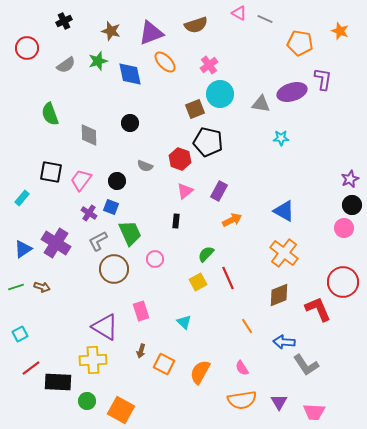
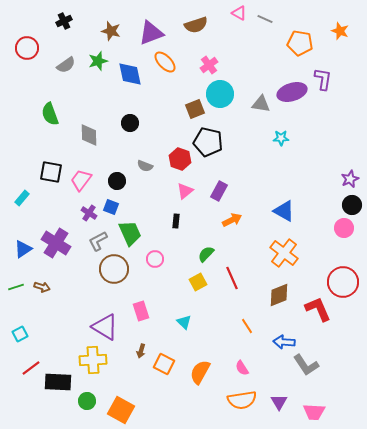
red line at (228, 278): moved 4 px right
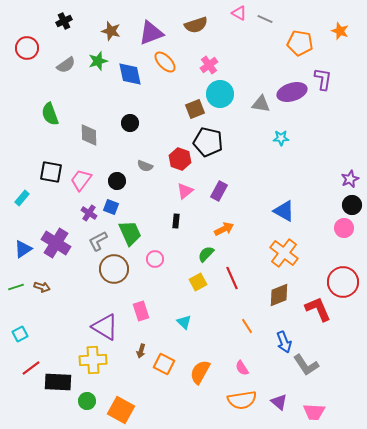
orange arrow at (232, 220): moved 8 px left, 9 px down
blue arrow at (284, 342): rotated 115 degrees counterclockwise
purple triangle at (279, 402): rotated 18 degrees counterclockwise
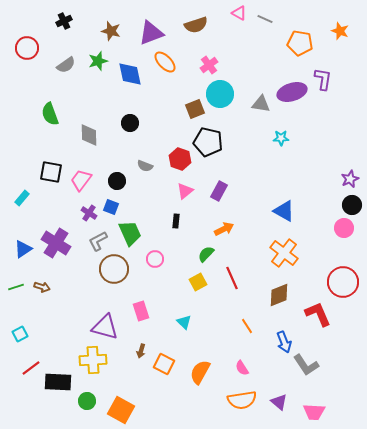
red L-shape at (318, 309): moved 5 px down
purple triangle at (105, 327): rotated 16 degrees counterclockwise
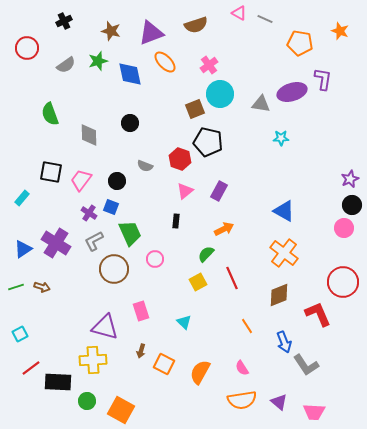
gray L-shape at (98, 241): moved 4 px left
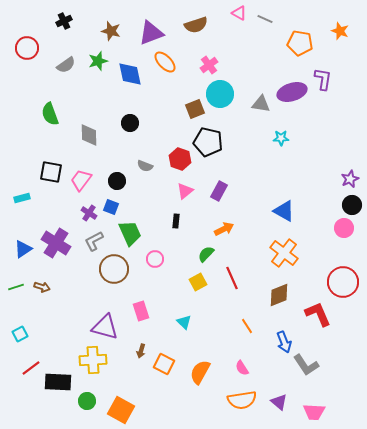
cyan rectangle at (22, 198): rotated 35 degrees clockwise
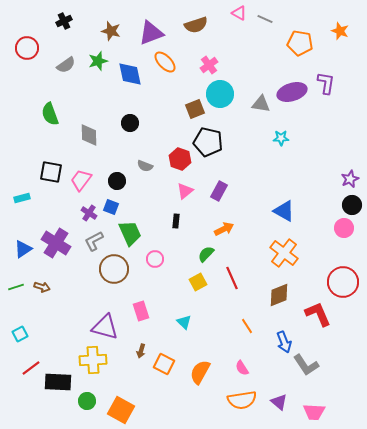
purple L-shape at (323, 79): moved 3 px right, 4 px down
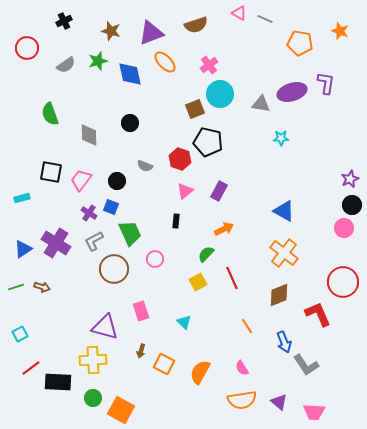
green circle at (87, 401): moved 6 px right, 3 px up
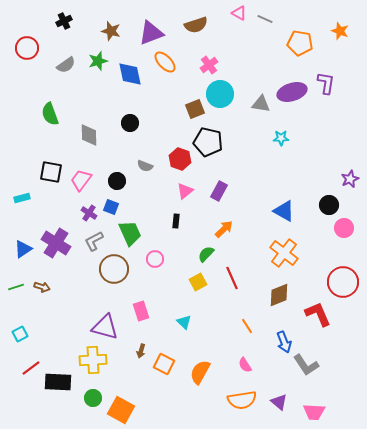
black circle at (352, 205): moved 23 px left
orange arrow at (224, 229): rotated 18 degrees counterclockwise
pink semicircle at (242, 368): moved 3 px right, 3 px up
